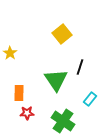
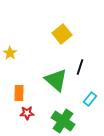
green triangle: rotated 15 degrees counterclockwise
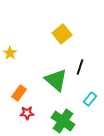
orange rectangle: rotated 35 degrees clockwise
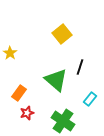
red star: rotated 16 degrees counterclockwise
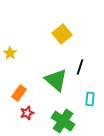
cyan rectangle: rotated 32 degrees counterclockwise
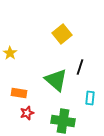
orange rectangle: rotated 63 degrees clockwise
cyan rectangle: moved 1 px up
green cross: rotated 25 degrees counterclockwise
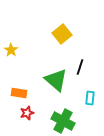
yellow star: moved 1 px right, 3 px up
green cross: rotated 20 degrees clockwise
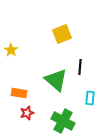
yellow square: rotated 18 degrees clockwise
black line: rotated 14 degrees counterclockwise
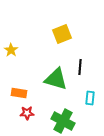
green triangle: moved 1 px up; rotated 25 degrees counterclockwise
red star: rotated 16 degrees clockwise
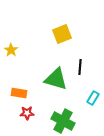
cyan rectangle: moved 3 px right; rotated 24 degrees clockwise
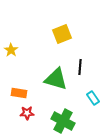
cyan rectangle: rotated 64 degrees counterclockwise
